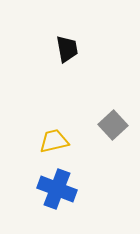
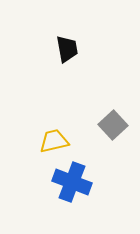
blue cross: moved 15 px right, 7 px up
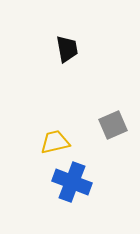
gray square: rotated 20 degrees clockwise
yellow trapezoid: moved 1 px right, 1 px down
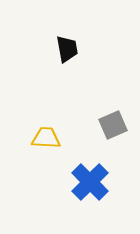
yellow trapezoid: moved 9 px left, 4 px up; rotated 16 degrees clockwise
blue cross: moved 18 px right; rotated 24 degrees clockwise
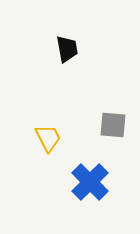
gray square: rotated 28 degrees clockwise
yellow trapezoid: moved 2 px right; rotated 60 degrees clockwise
